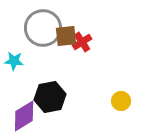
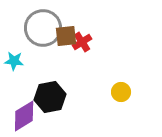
yellow circle: moved 9 px up
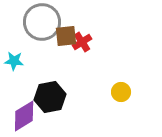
gray circle: moved 1 px left, 6 px up
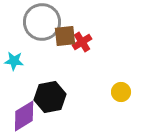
brown square: moved 1 px left
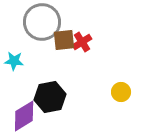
brown square: moved 1 px left, 4 px down
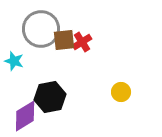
gray circle: moved 1 px left, 7 px down
cyan star: rotated 12 degrees clockwise
purple diamond: moved 1 px right
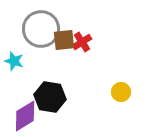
black hexagon: rotated 20 degrees clockwise
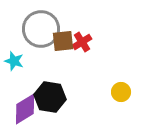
brown square: moved 1 px left, 1 px down
purple diamond: moved 7 px up
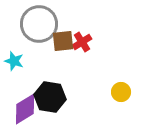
gray circle: moved 2 px left, 5 px up
